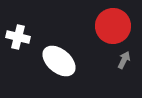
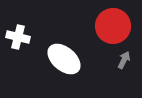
white ellipse: moved 5 px right, 2 px up
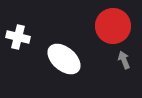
gray arrow: rotated 48 degrees counterclockwise
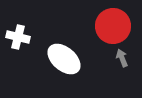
gray arrow: moved 2 px left, 2 px up
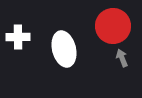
white cross: rotated 15 degrees counterclockwise
white ellipse: moved 10 px up; rotated 36 degrees clockwise
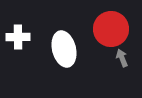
red circle: moved 2 px left, 3 px down
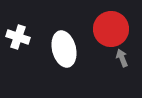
white cross: rotated 20 degrees clockwise
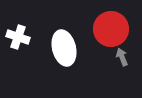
white ellipse: moved 1 px up
gray arrow: moved 1 px up
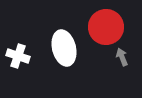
red circle: moved 5 px left, 2 px up
white cross: moved 19 px down
